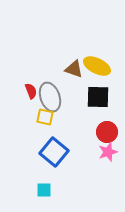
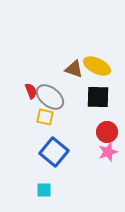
gray ellipse: rotated 32 degrees counterclockwise
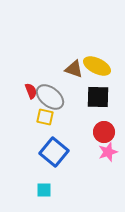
red circle: moved 3 px left
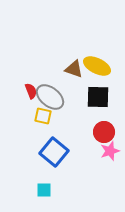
yellow square: moved 2 px left, 1 px up
pink star: moved 2 px right, 1 px up
